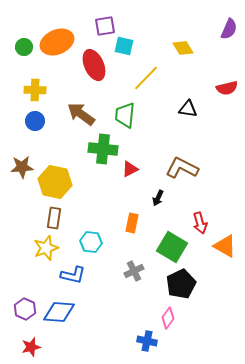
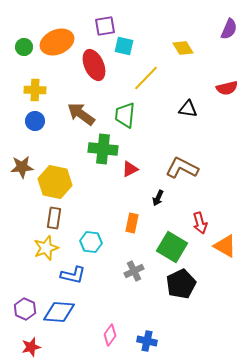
pink diamond: moved 58 px left, 17 px down
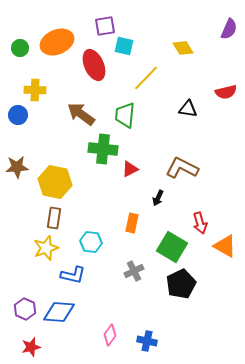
green circle: moved 4 px left, 1 px down
red semicircle: moved 1 px left, 4 px down
blue circle: moved 17 px left, 6 px up
brown star: moved 5 px left
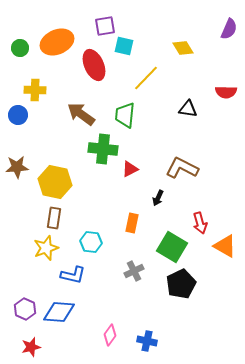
red semicircle: rotated 15 degrees clockwise
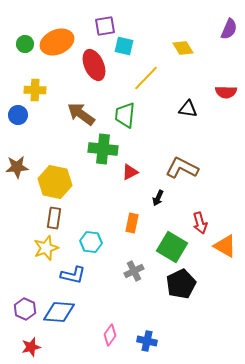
green circle: moved 5 px right, 4 px up
red triangle: moved 3 px down
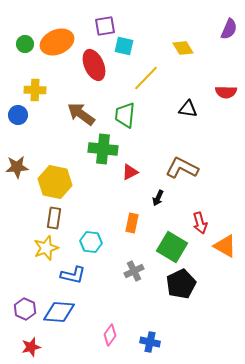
blue cross: moved 3 px right, 1 px down
